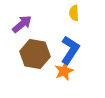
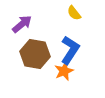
yellow semicircle: rotated 35 degrees counterclockwise
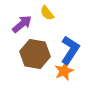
yellow semicircle: moved 27 px left
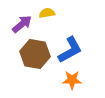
yellow semicircle: rotated 119 degrees clockwise
blue L-shape: rotated 28 degrees clockwise
orange star: moved 8 px right, 9 px down; rotated 24 degrees clockwise
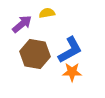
orange star: moved 8 px up
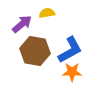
brown hexagon: moved 3 px up
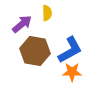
yellow semicircle: rotated 98 degrees clockwise
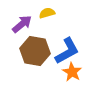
yellow semicircle: rotated 105 degrees counterclockwise
blue L-shape: moved 3 px left, 1 px down
orange star: rotated 30 degrees clockwise
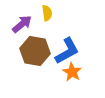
yellow semicircle: rotated 98 degrees clockwise
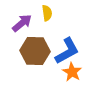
purple arrow: moved 1 px up
brown hexagon: rotated 8 degrees counterclockwise
